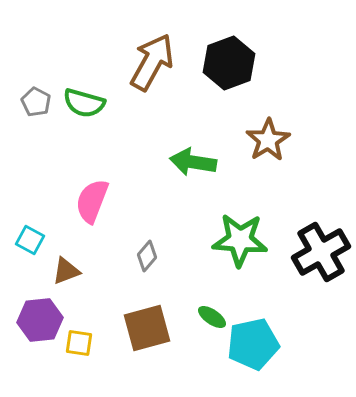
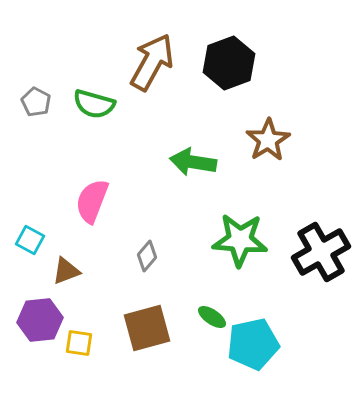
green semicircle: moved 10 px right, 1 px down
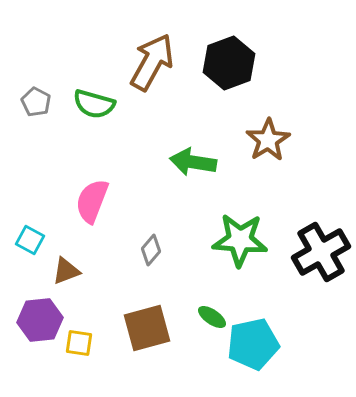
gray diamond: moved 4 px right, 6 px up
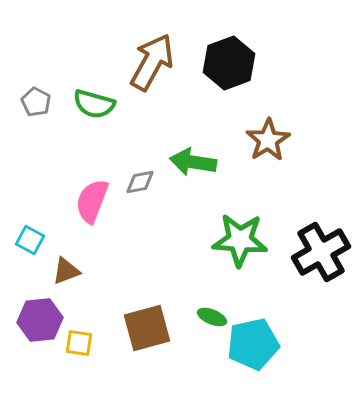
gray diamond: moved 11 px left, 68 px up; rotated 40 degrees clockwise
green ellipse: rotated 12 degrees counterclockwise
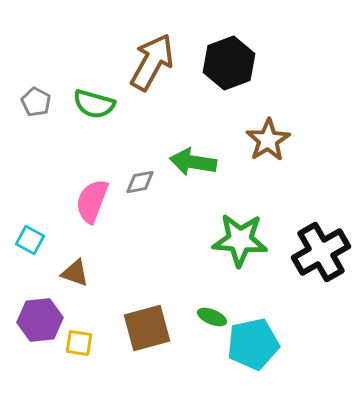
brown triangle: moved 9 px right, 2 px down; rotated 40 degrees clockwise
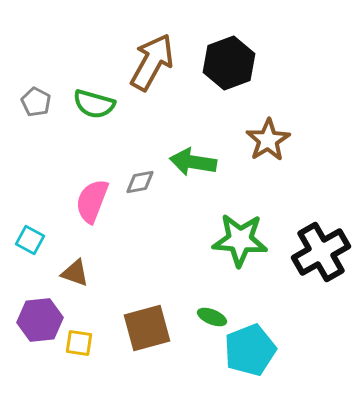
cyan pentagon: moved 3 px left, 6 px down; rotated 9 degrees counterclockwise
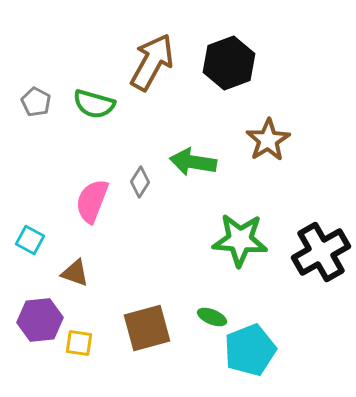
gray diamond: rotated 48 degrees counterclockwise
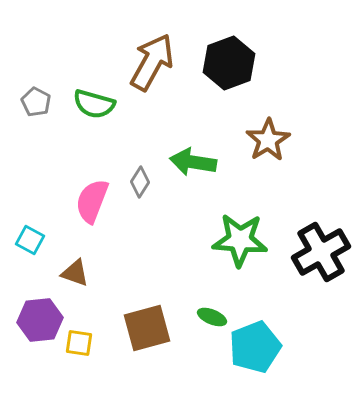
cyan pentagon: moved 5 px right, 3 px up
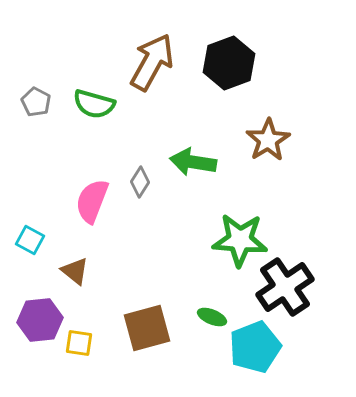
black cross: moved 36 px left, 35 px down; rotated 4 degrees counterclockwise
brown triangle: moved 2 px up; rotated 20 degrees clockwise
